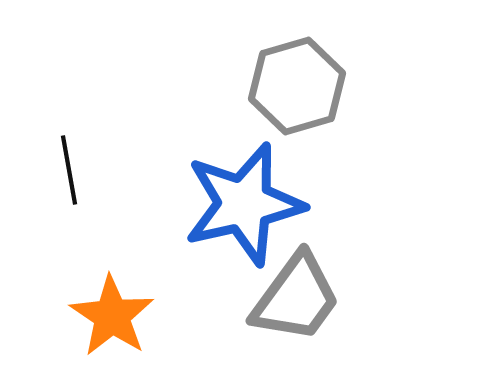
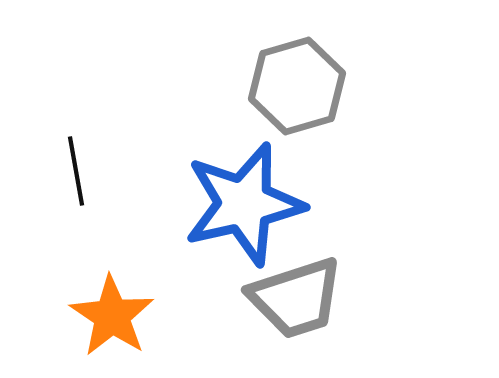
black line: moved 7 px right, 1 px down
gray trapezoid: rotated 36 degrees clockwise
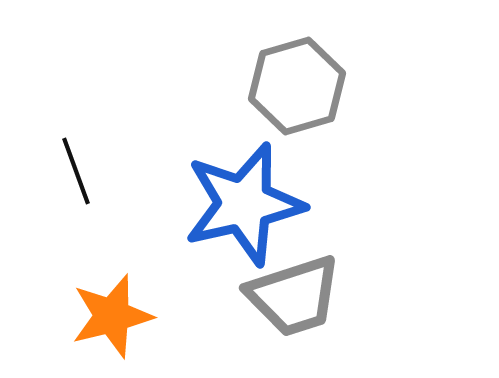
black line: rotated 10 degrees counterclockwise
gray trapezoid: moved 2 px left, 2 px up
orange star: rotated 24 degrees clockwise
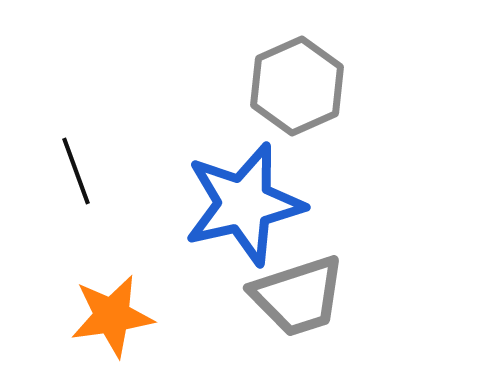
gray hexagon: rotated 8 degrees counterclockwise
gray trapezoid: moved 4 px right
orange star: rotated 6 degrees clockwise
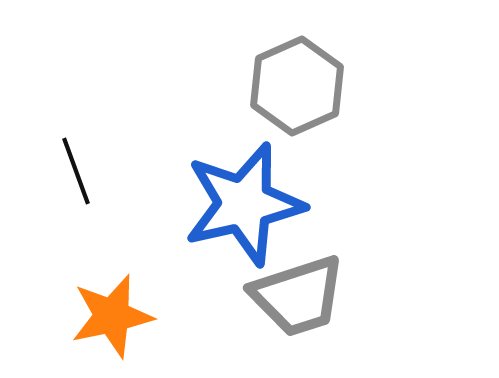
orange star: rotated 4 degrees counterclockwise
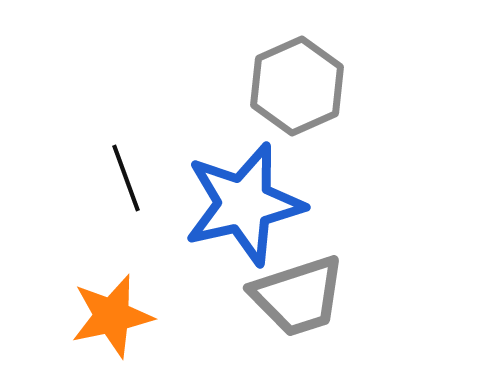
black line: moved 50 px right, 7 px down
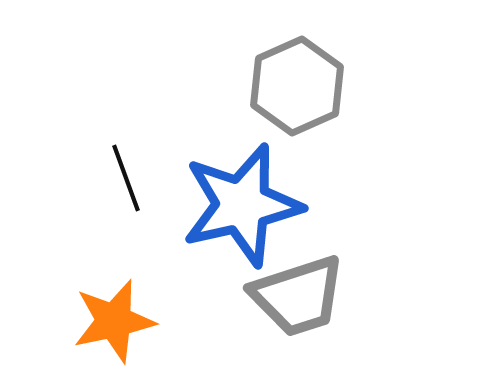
blue star: moved 2 px left, 1 px down
orange star: moved 2 px right, 5 px down
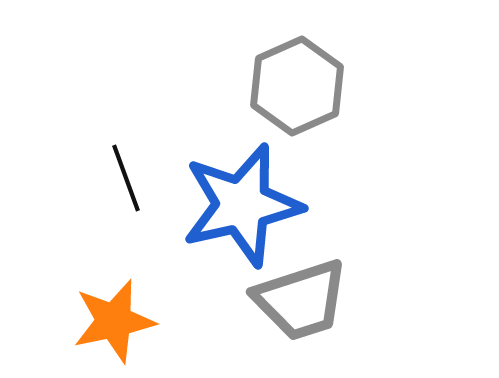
gray trapezoid: moved 3 px right, 4 px down
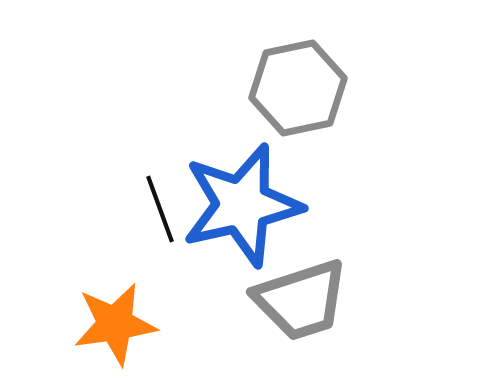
gray hexagon: moved 1 px right, 2 px down; rotated 12 degrees clockwise
black line: moved 34 px right, 31 px down
orange star: moved 1 px right, 3 px down; rotated 4 degrees clockwise
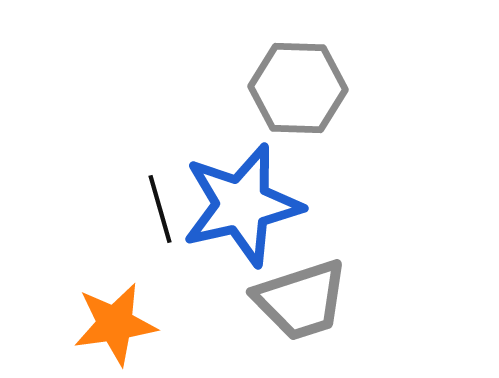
gray hexagon: rotated 14 degrees clockwise
black line: rotated 4 degrees clockwise
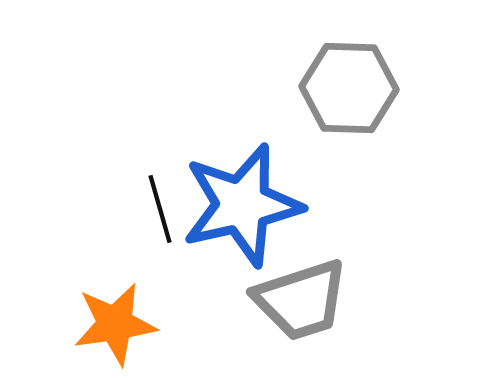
gray hexagon: moved 51 px right
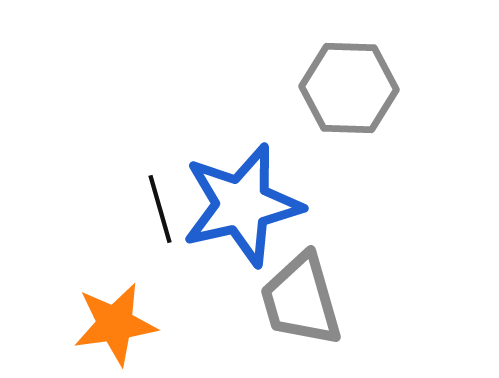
gray trapezoid: rotated 92 degrees clockwise
